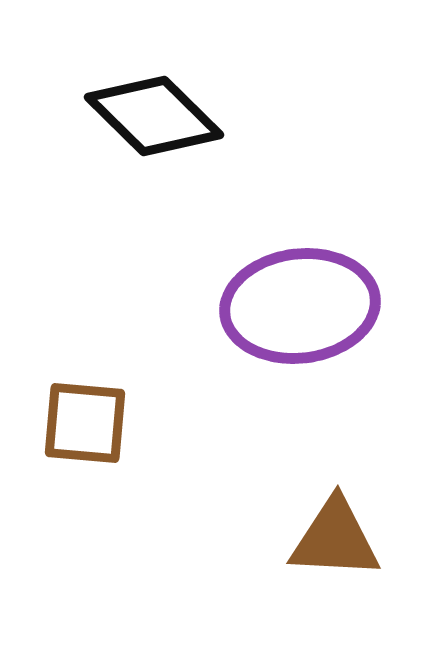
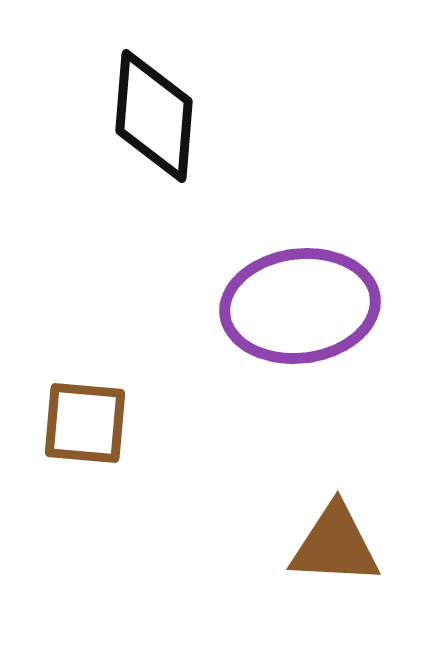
black diamond: rotated 50 degrees clockwise
brown triangle: moved 6 px down
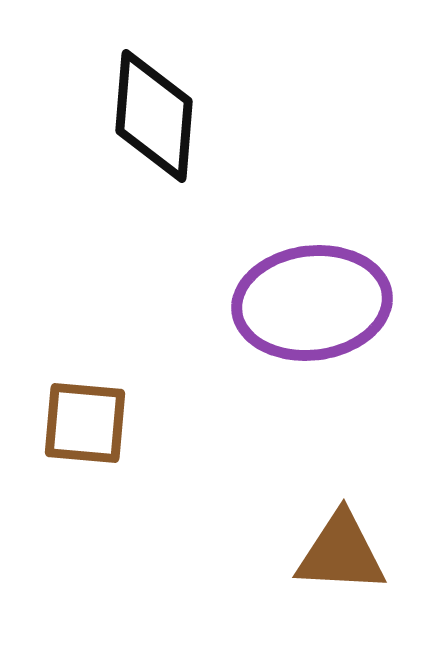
purple ellipse: moved 12 px right, 3 px up
brown triangle: moved 6 px right, 8 px down
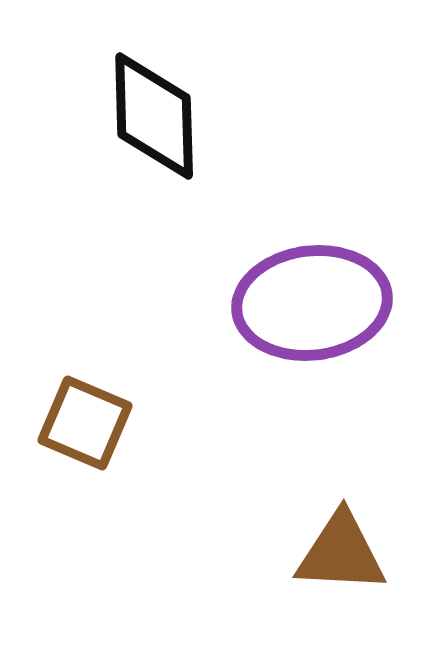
black diamond: rotated 6 degrees counterclockwise
brown square: rotated 18 degrees clockwise
